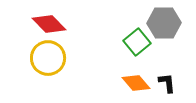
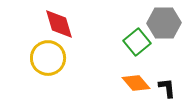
red diamond: moved 10 px right; rotated 28 degrees clockwise
black L-shape: moved 5 px down
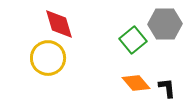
gray hexagon: moved 1 px right, 1 px down
green square: moved 4 px left, 2 px up
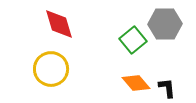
yellow circle: moved 3 px right, 11 px down
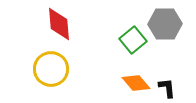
red diamond: rotated 12 degrees clockwise
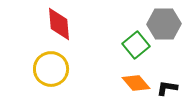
gray hexagon: moved 1 px left
green square: moved 3 px right, 5 px down
black L-shape: rotated 75 degrees counterclockwise
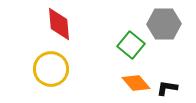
green square: moved 5 px left; rotated 12 degrees counterclockwise
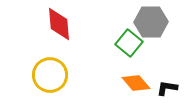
gray hexagon: moved 13 px left, 2 px up
green square: moved 2 px left, 2 px up
yellow circle: moved 1 px left, 6 px down
